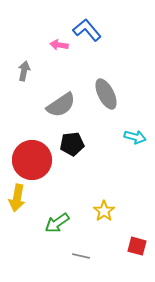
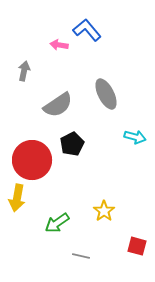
gray semicircle: moved 3 px left
black pentagon: rotated 20 degrees counterclockwise
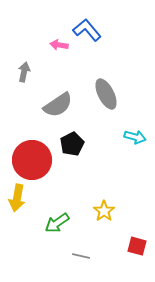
gray arrow: moved 1 px down
